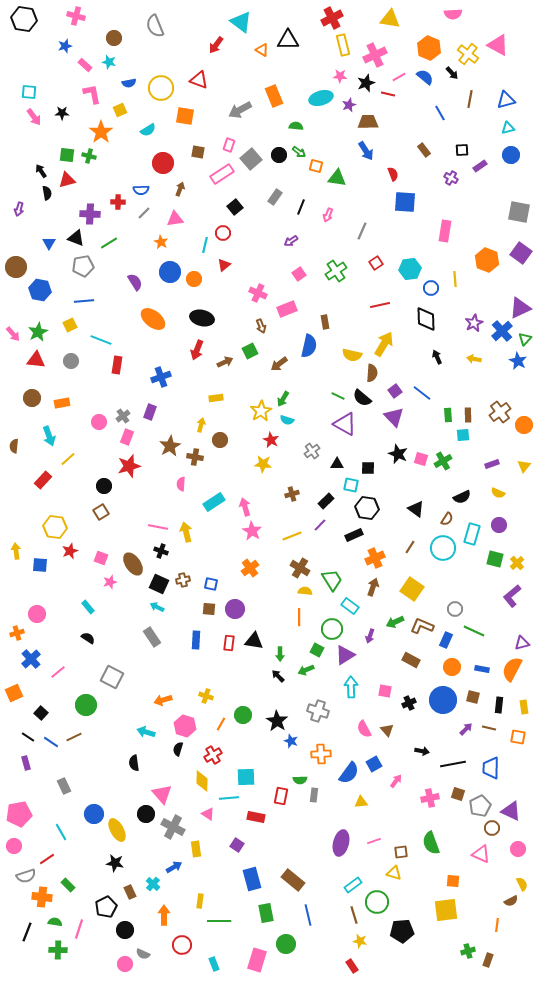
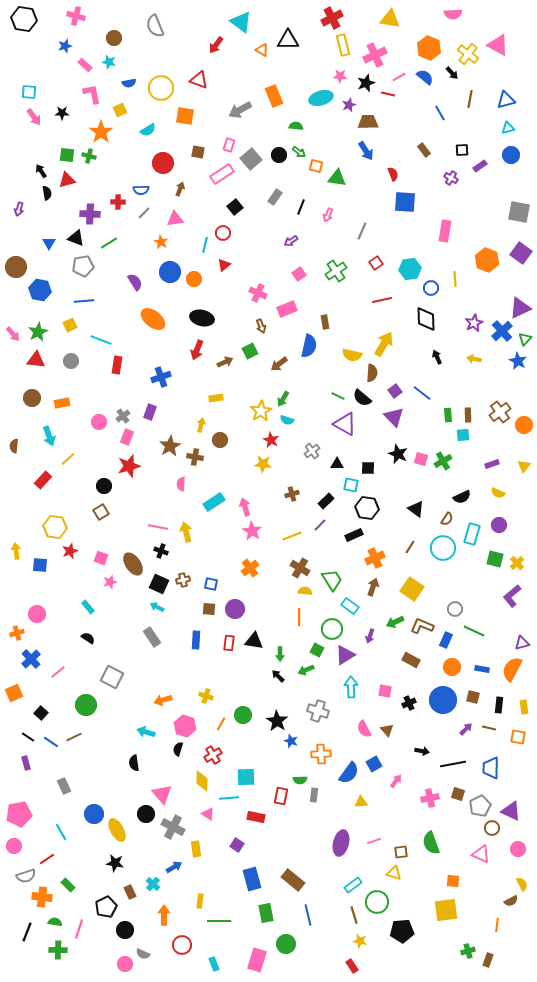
red line at (380, 305): moved 2 px right, 5 px up
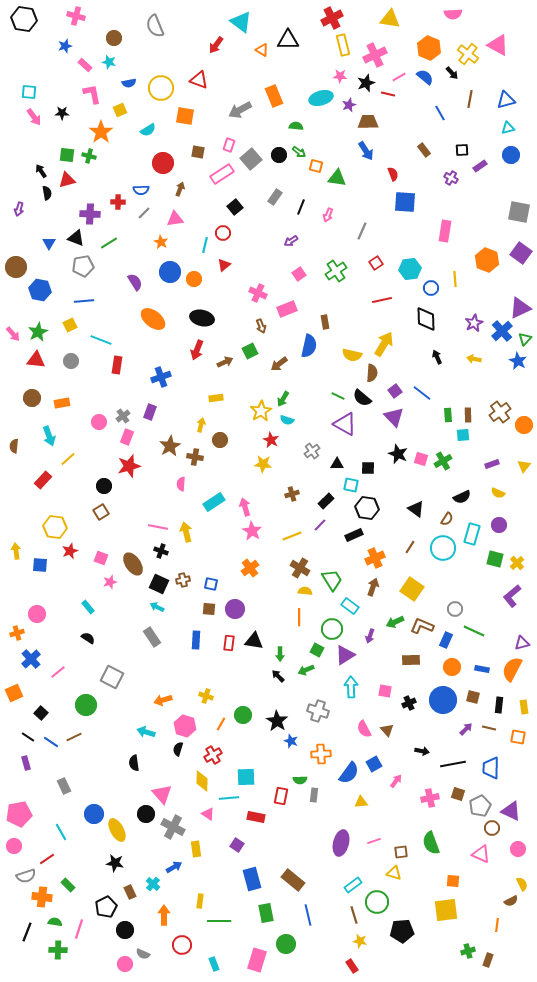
brown rectangle at (411, 660): rotated 30 degrees counterclockwise
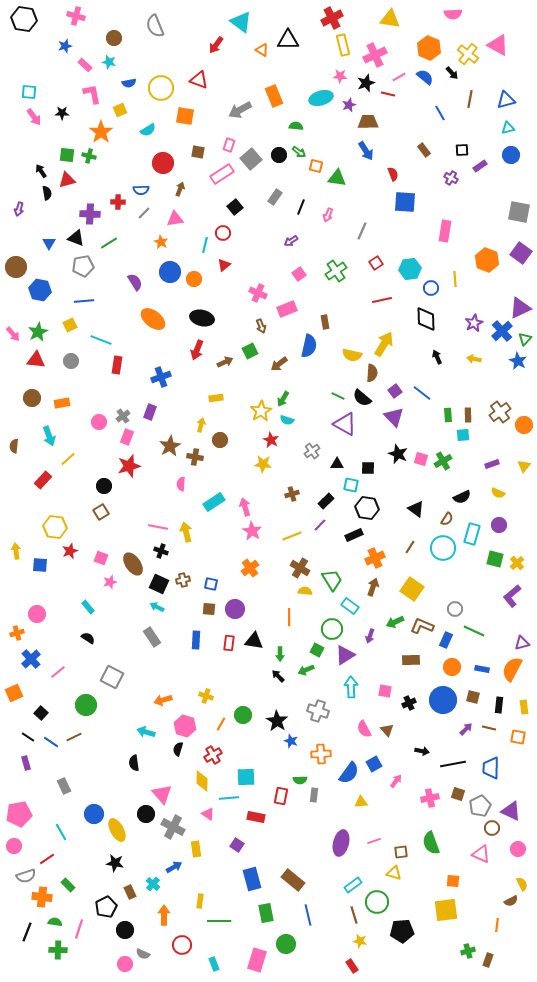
orange line at (299, 617): moved 10 px left
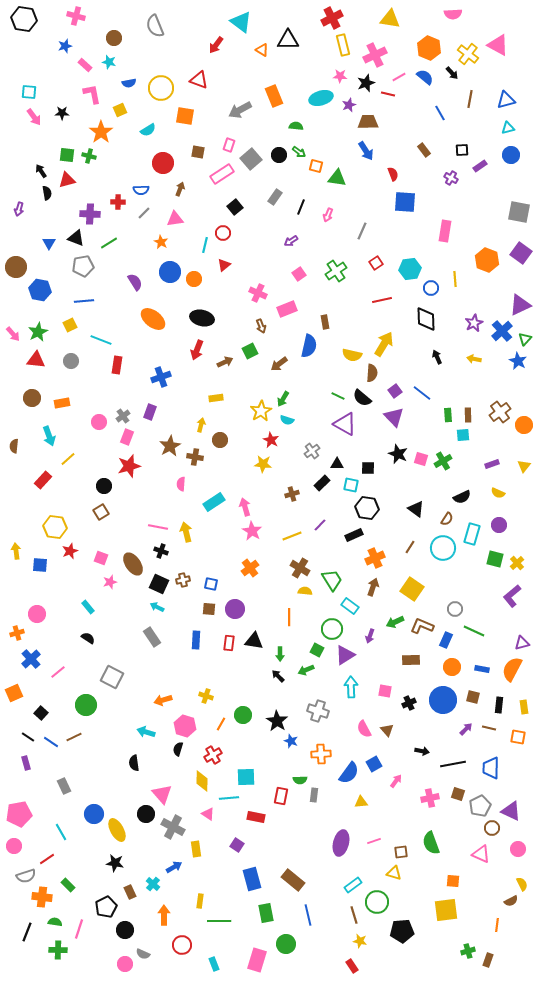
purple triangle at (520, 308): moved 3 px up
black rectangle at (326, 501): moved 4 px left, 18 px up
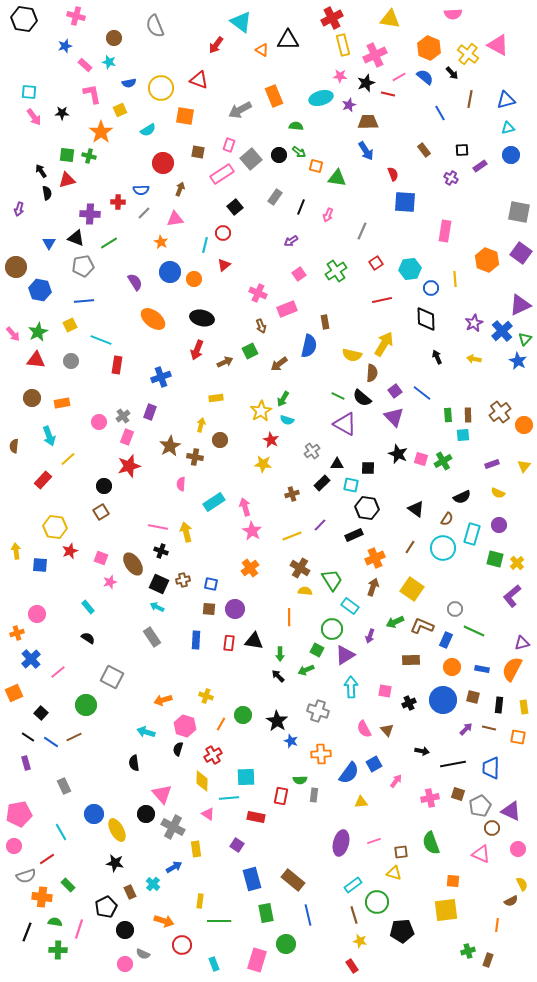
orange arrow at (164, 915): moved 6 px down; rotated 108 degrees clockwise
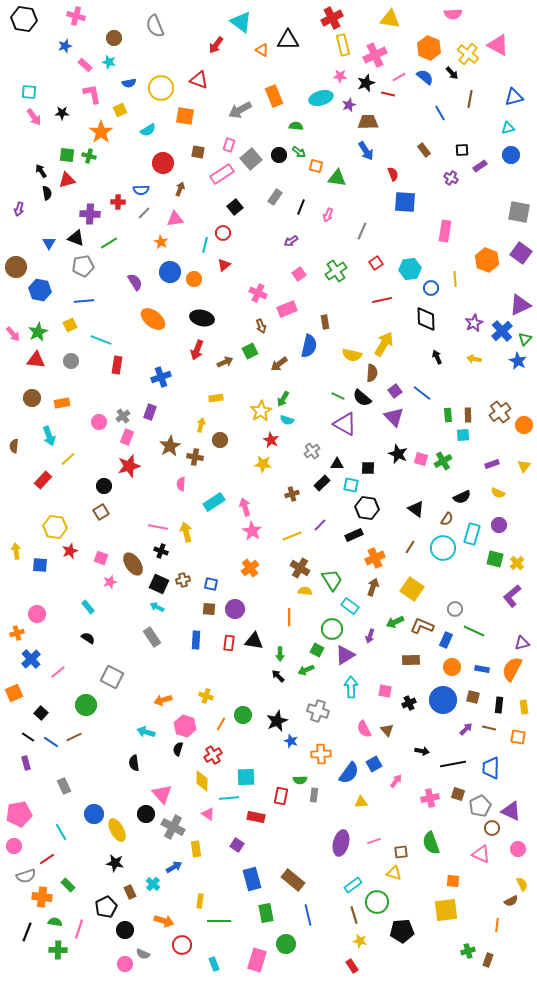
blue triangle at (506, 100): moved 8 px right, 3 px up
black star at (277, 721): rotated 15 degrees clockwise
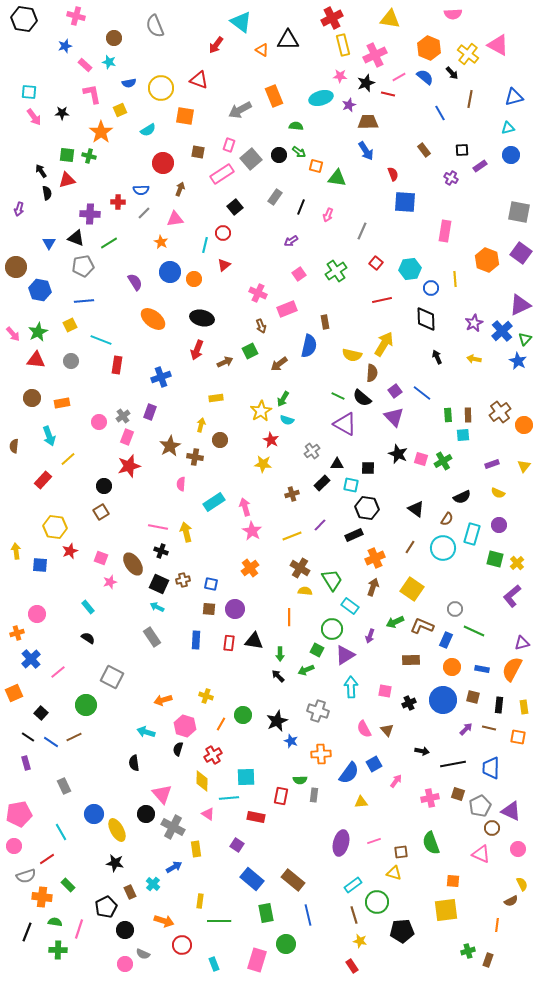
red square at (376, 263): rotated 16 degrees counterclockwise
blue rectangle at (252, 879): rotated 35 degrees counterclockwise
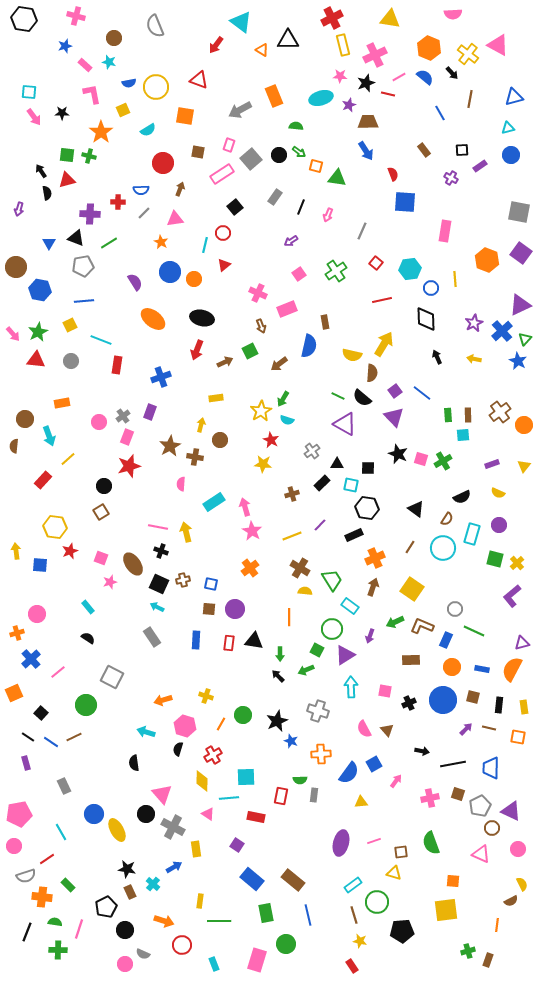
yellow circle at (161, 88): moved 5 px left, 1 px up
yellow square at (120, 110): moved 3 px right
brown circle at (32, 398): moved 7 px left, 21 px down
black star at (115, 863): moved 12 px right, 6 px down
